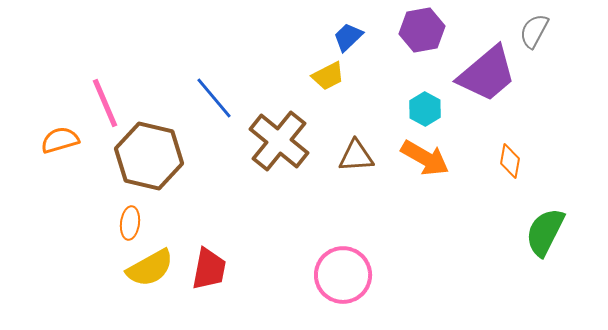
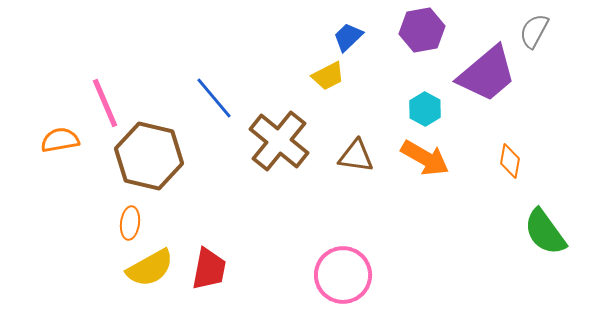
orange semicircle: rotated 6 degrees clockwise
brown triangle: rotated 12 degrees clockwise
green semicircle: rotated 63 degrees counterclockwise
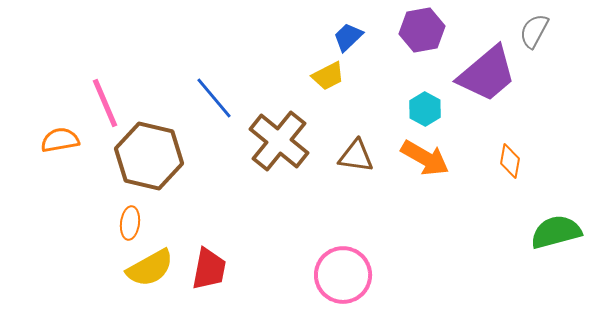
green semicircle: moved 11 px right; rotated 111 degrees clockwise
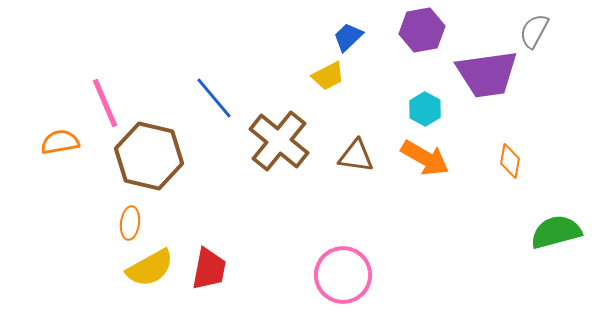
purple trapezoid: rotated 32 degrees clockwise
orange semicircle: moved 2 px down
